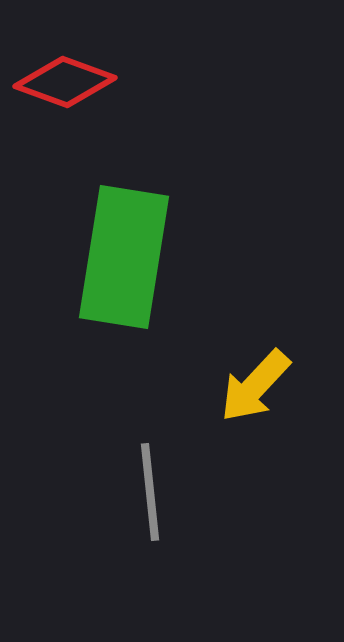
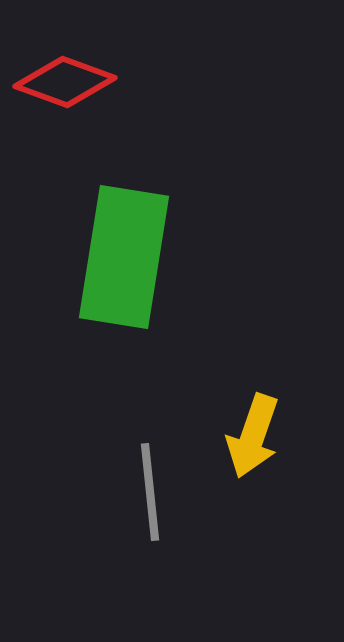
yellow arrow: moved 2 px left, 50 px down; rotated 24 degrees counterclockwise
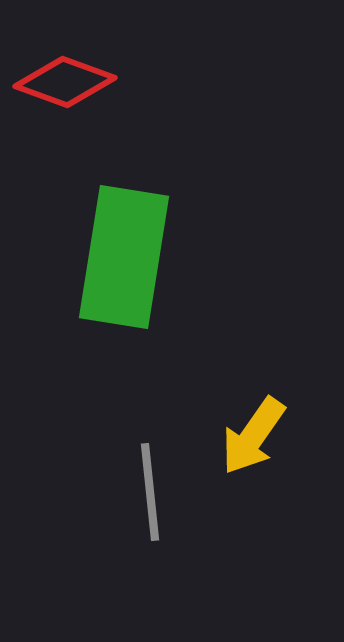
yellow arrow: rotated 16 degrees clockwise
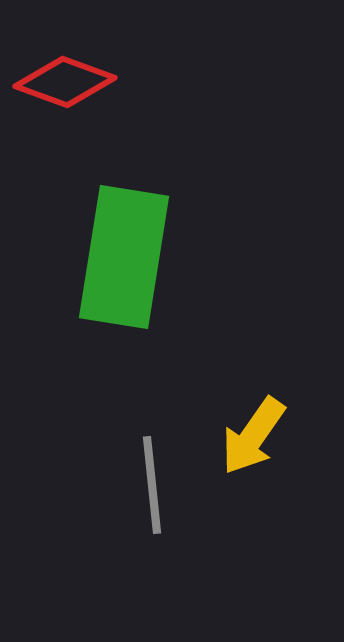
gray line: moved 2 px right, 7 px up
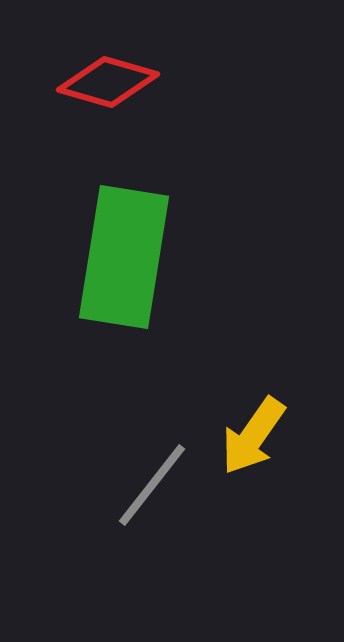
red diamond: moved 43 px right; rotated 4 degrees counterclockwise
gray line: rotated 44 degrees clockwise
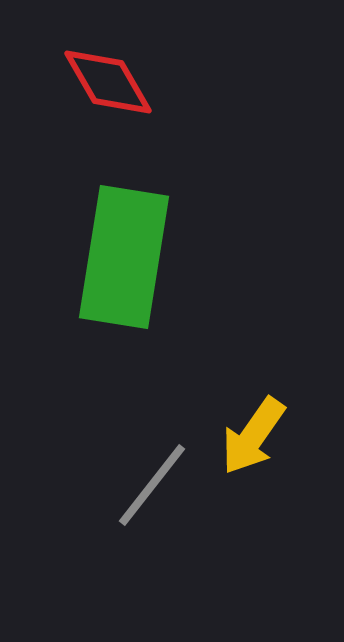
red diamond: rotated 44 degrees clockwise
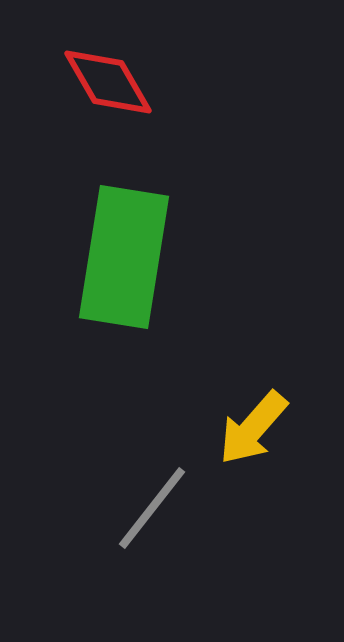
yellow arrow: moved 8 px up; rotated 6 degrees clockwise
gray line: moved 23 px down
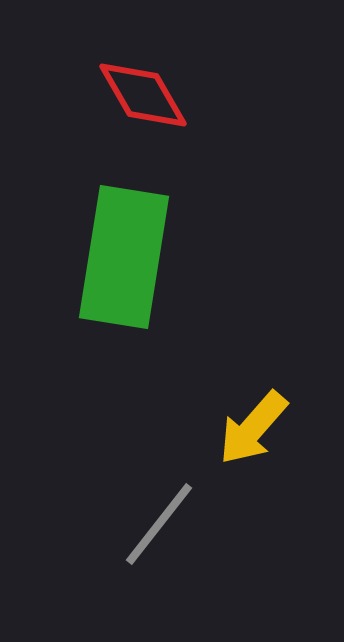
red diamond: moved 35 px right, 13 px down
gray line: moved 7 px right, 16 px down
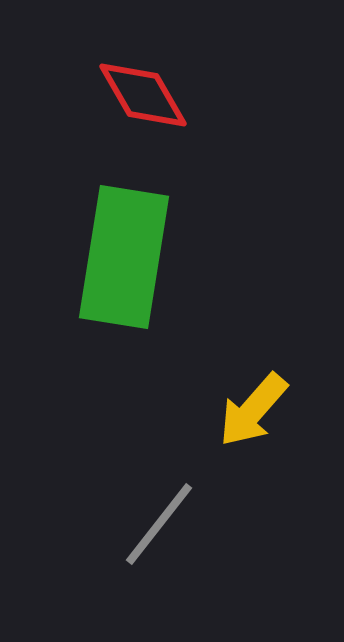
yellow arrow: moved 18 px up
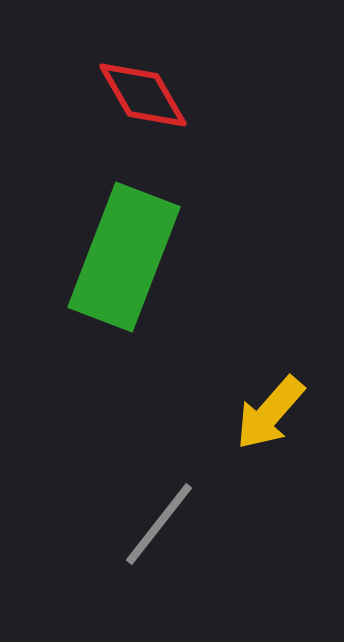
green rectangle: rotated 12 degrees clockwise
yellow arrow: moved 17 px right, 3 px down
